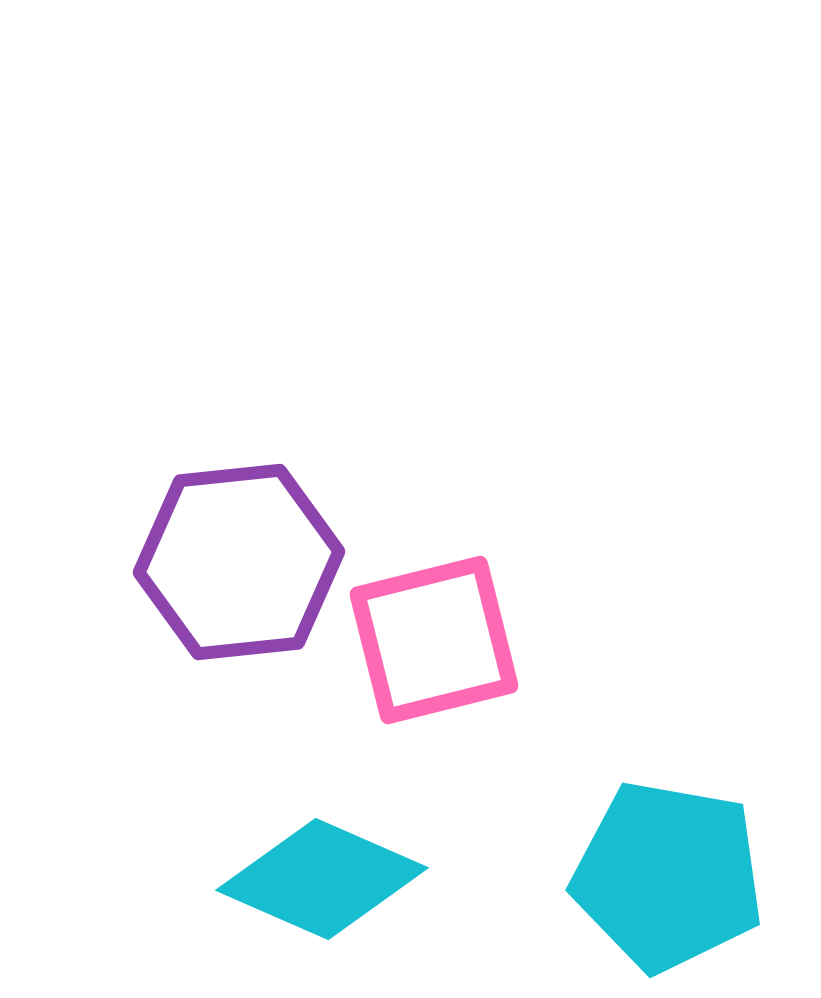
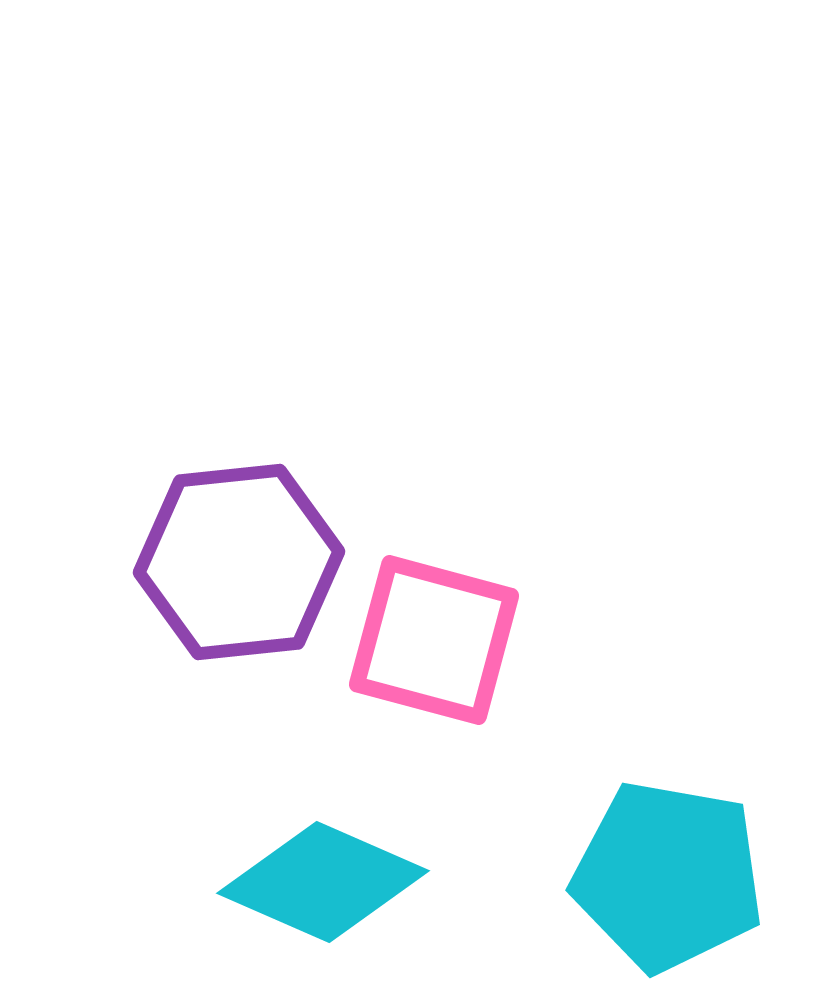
pink square: rotated 29 degrees clockwise
cyan diamond: moved 1 px right, 3 px down
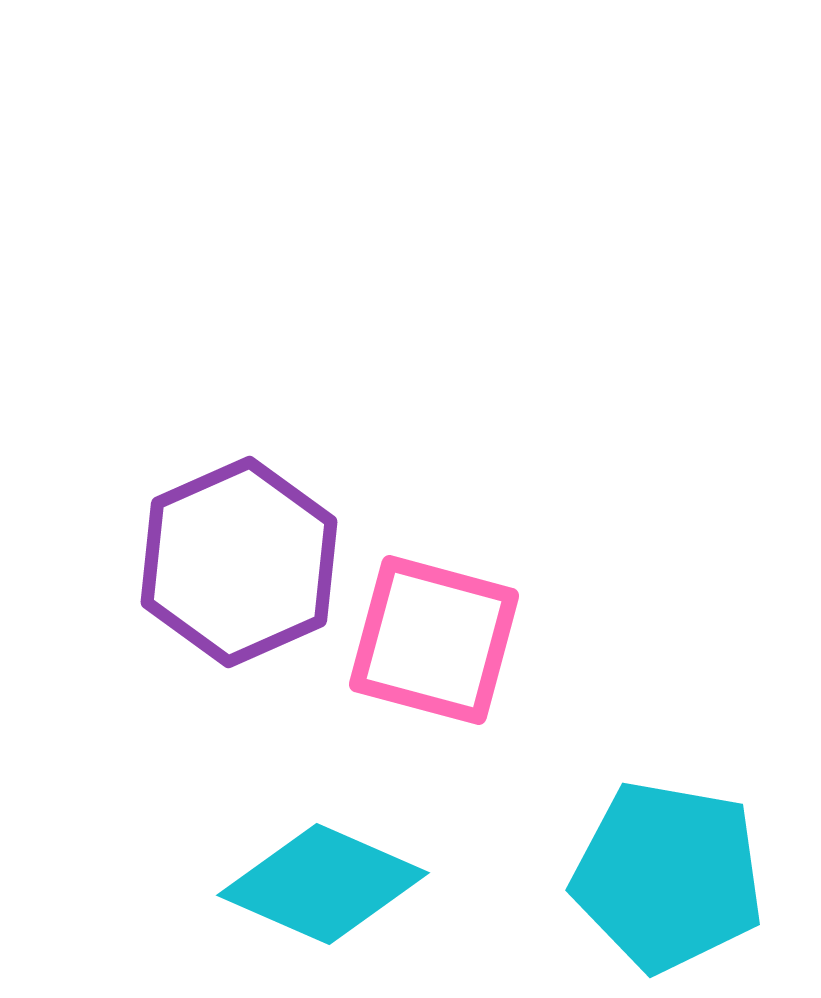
purple hexagon: rotated 18 degrees counterclockwise
cyan diamond: moved 2 px down
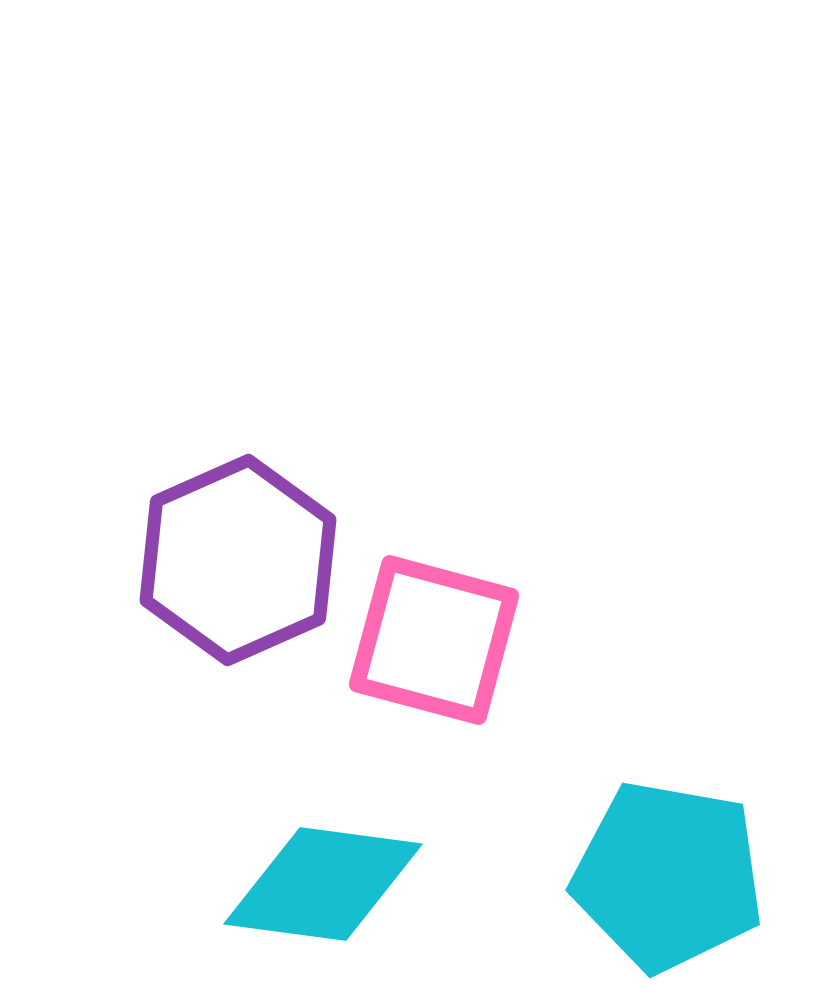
purple hexagon: moved 1 px left, 2 px up
cyan diamond: rotated 16 degrees counterclockwise
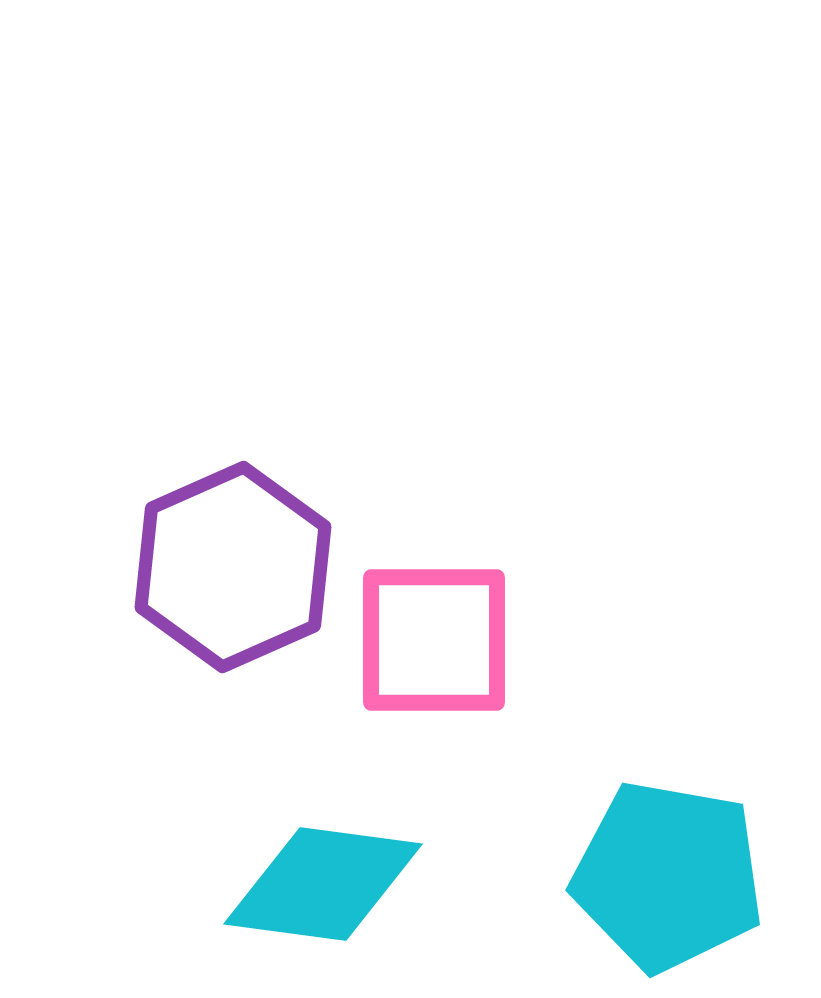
purple hexagon: moved 5 px left, 7 px down
pink square: rotated 15 degrees counterclockwise
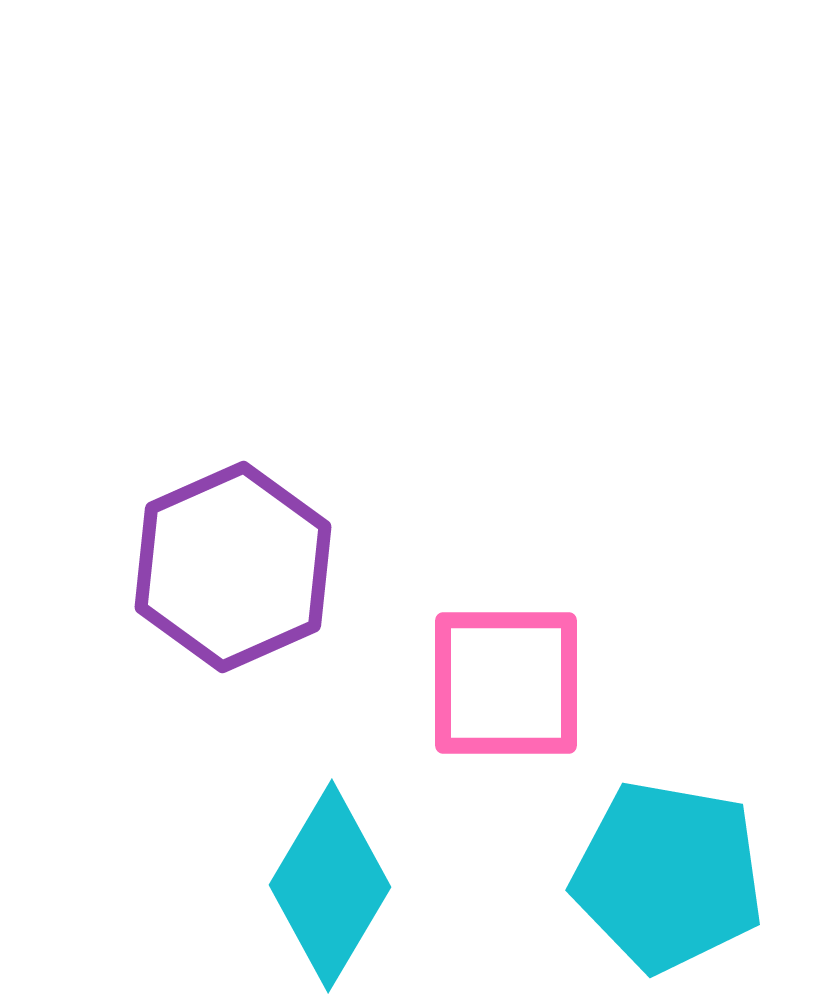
pink square: moved 72 px right, 43 px down
cyan diamond: moved 7 px right, 2 px down; rotated 67 degrees counterclockwise
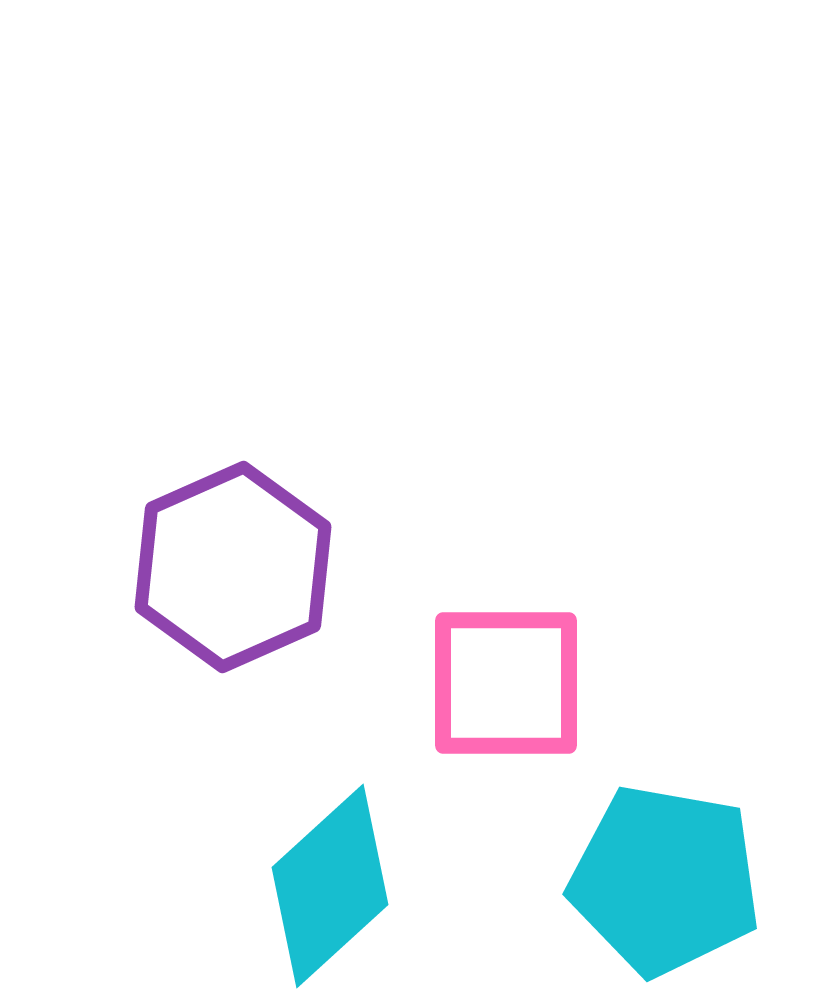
cyan pentagon: moved 3 px left, 4 px down
cyan diamond: rotated 17 degrees clockwise
